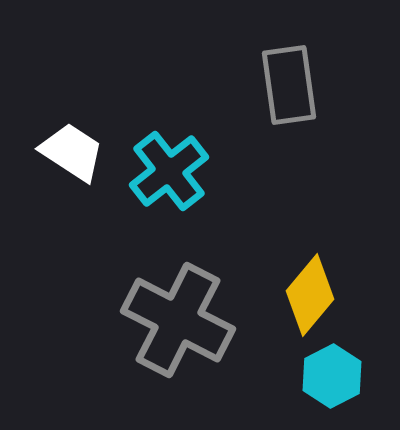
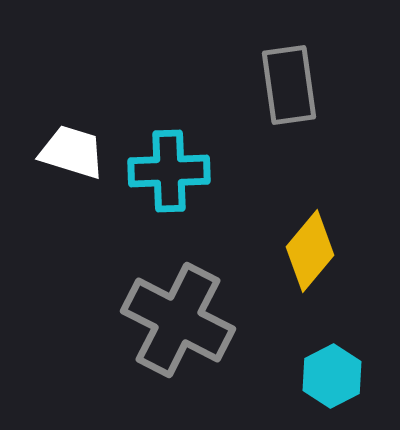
white trapezoid: rotated 16 degrees counterclockwise
cyan cross: rotated 36 degrees clockwise
yellow diamond: moved 44 px up
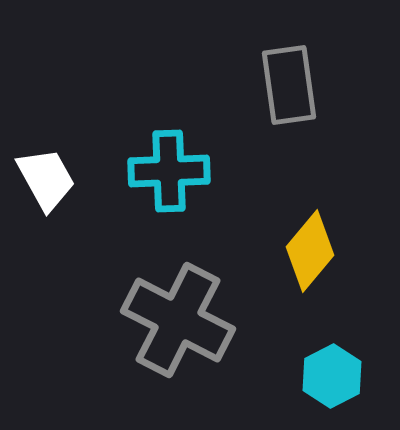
white trapezoid: moved 26 px left, 27 px down; rotated 44 degrees clockwise
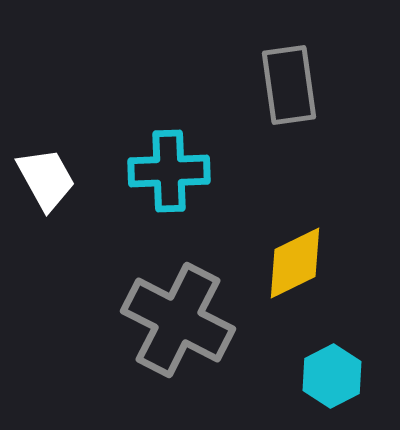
yellow diamond: moved 15 px left, 12 px down; rotated 24 degrees clockwise
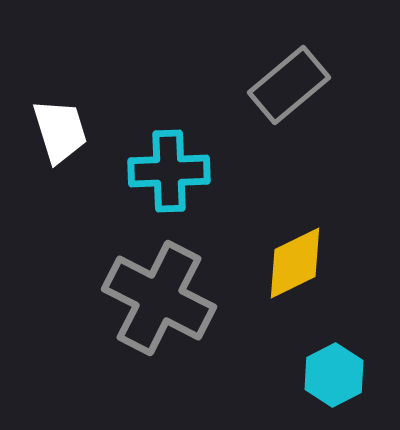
gray rectangle: rotated 58 degrees clockwise
white trapezoid: moved 14 px right, 48 px up; rotated 12 degrees clockwise
gray cross: moved 19 px left, 22 px up
cyan hexagon: moved 2 px right, 1 px up
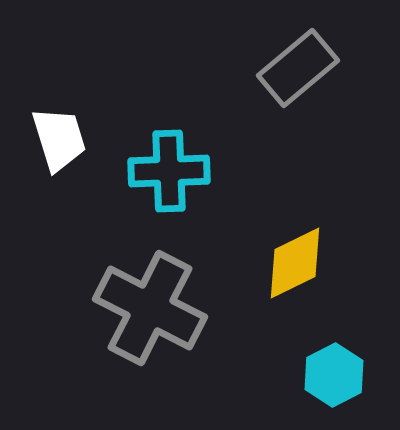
gray rectangle: moved 9 px right, 17 px up
white trapezoid: moved 1 px left, 8 px down
gray cross: moved 9 px left, 10 px down
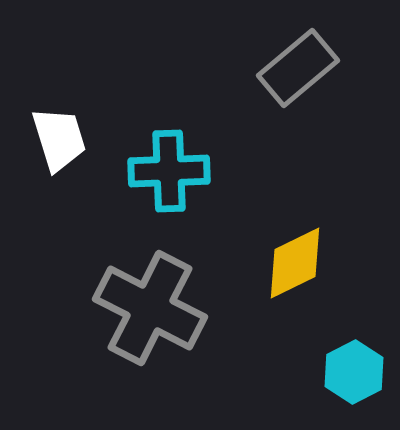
cyan hexagon: moved 20 px right, 3 px up
